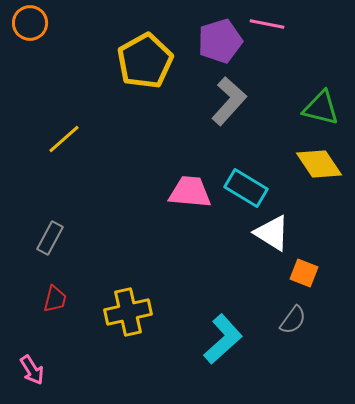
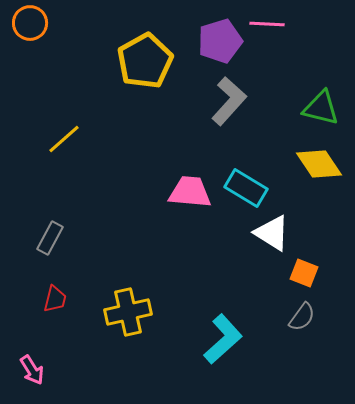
pink line: rotated 8 degrees counterclockwise
gray semicircle: moved 9 px right, 3 px up
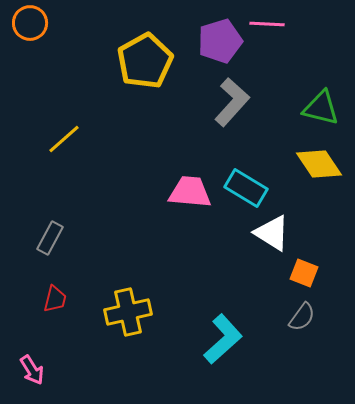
gray L-shape: moved 3 px right, 1 px down
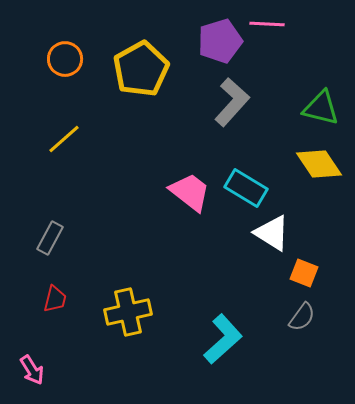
orange circle: moved 35 px right, 36 px down
yellow pentagon: moved 4 px left, 8 px down
pink trapezoid: rotated 33 degrees clockwise
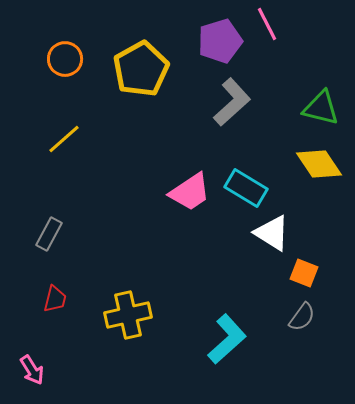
pink line: rotated 60 degrees clockwise
gray L-shape: rotated 6 degrees clockwise
pink trapezoid: rotated 108 degrees clockwise
gray rectangle: moved 1 px left, 4 px up
yellow cross: moved 3 px down
cyan L-shape: moved 4 px right
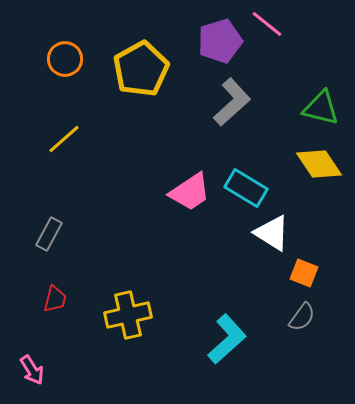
pink line: rotated 24 degrees counterclockwise
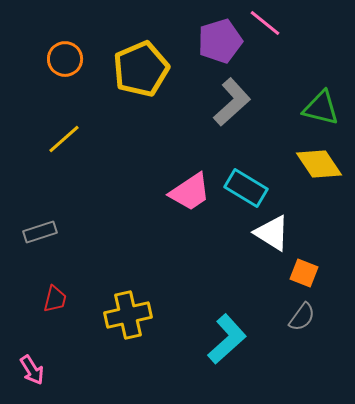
pink line: moved 2 px left, 1 px up
yellow pentagon: rotated 6 degrees clockwise
gray rectangle: moved 9 px left, 2 px up; rotated 44 degrees clockwise
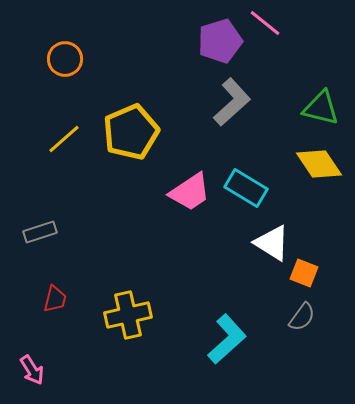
yellow pentagon: moved 10 px left, 63 px down
white triangle: moved 10 px down
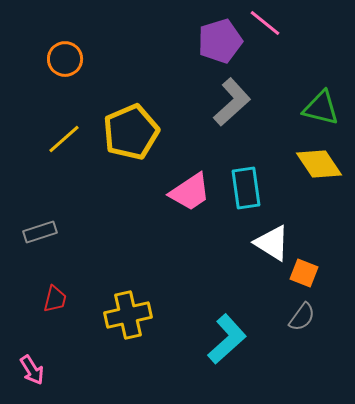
cyan rectangle: rotated 51 degrees clockwise
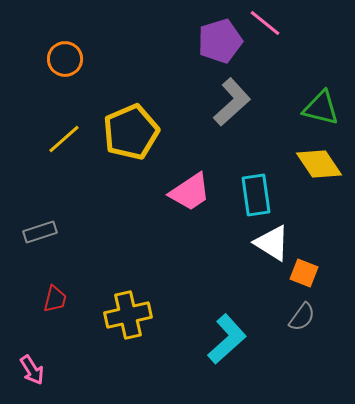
cyan rectangle: moved 10 px right, 7 px down
